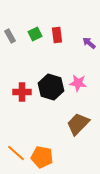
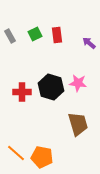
brown trapezoid: rotated 120 degrees clockwise
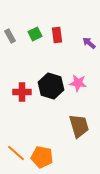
black hexagon: moved 1 px up
brown trapezoid: moved 1 px right, 2 px down
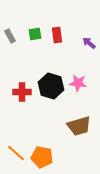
green square: rotated 16 degrees clockwise
brown trapezoid: rotated 90 degrees clockwise
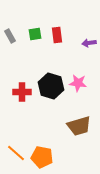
purple arrow: rotated 48 degrees counterclockwise
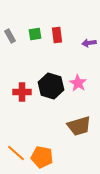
pink star: rotated 24 degrees clockwise
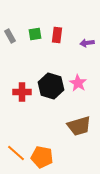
red rectangle: rotated 14 degrees clockwise
purple arrow: moved 2 px left
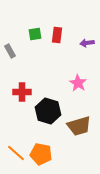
gray rectangle: moved 15 px down
black hexagon: moved 3 px left, 25 px down
orange pentagon: moved 1 px left, 3 px up
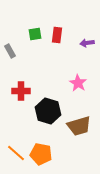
red cross: moved 1 px left, 1 px up
